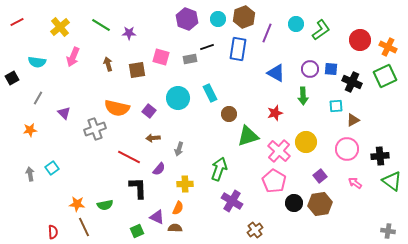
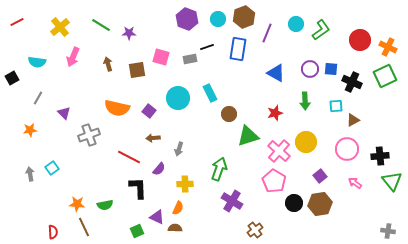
green arrow at (303, 96): moved 2 px right, 5 px down
gray cross at (95, 129): moved 6 px left, 6 px down
green triangle at (392, 181): rotated 15 degrees clockwise
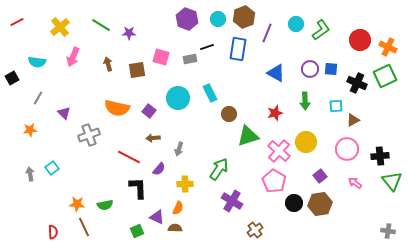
black cross at (352, 82): moved 5 px right, 1 px down
green arrow at (219, 169): rotated 15 degrees clockwise
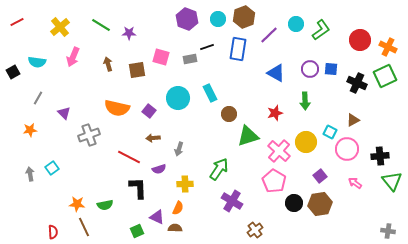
purple line at (267, 33): moved 2 px right, 2 px down; rotated 24 degrees clockwise
black square at (12, 78): moved 1 px right, 6 px up
cyan square at (336, 106): moved 6 px left, 26 px down; rotated 32 degrees clockwise
purple semicircle at (159, 169): rotated 32 degrees clockwise
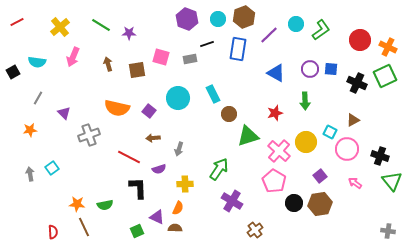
black line at (207, 47): moved 3 px up
cyan rectangle at (210, 93): moved 3 px right, 1 px down
black cross at (380, 156): rotated 24 degrees clockwise
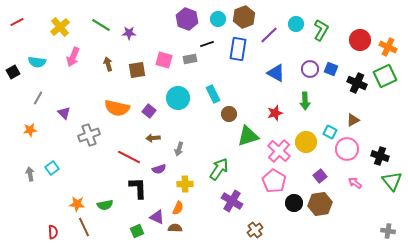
green L-shape at (321, 30): rotated 25 degrees counterclockwise
pink square at (161, 57): moved 3 px right, 3 px down
blue square at (331, 69): rotated 16 degrees clockwise
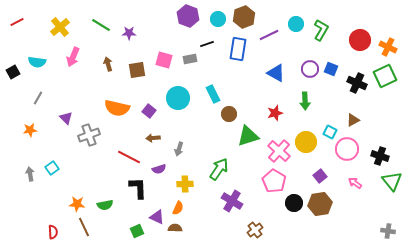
purple hexagon at (187, 19): moved 1 px right, 3 px up
purple line at (269, 35): rotated 18 degrees clockwise
purple triangle at (64, 113): moved 2 px right, 5 px down
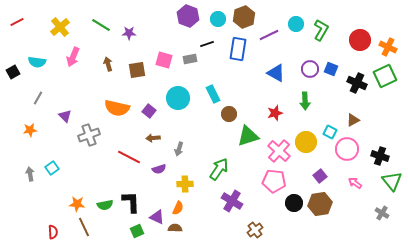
purple triangle at (66, 118): moved 1 px left, 2 px up
pink pentagon at (274, 181): rotated 25 degrees counterclockwise
black L-shape at (138, 188): moved 7 px left, 14 px down
gray cross at (388, 231): moved 6 px left, 18 px up; rotated 24 degrees clockwise
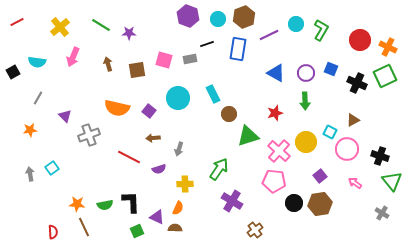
purple circle at (310, 69): moved 4 px left, 4 px down
